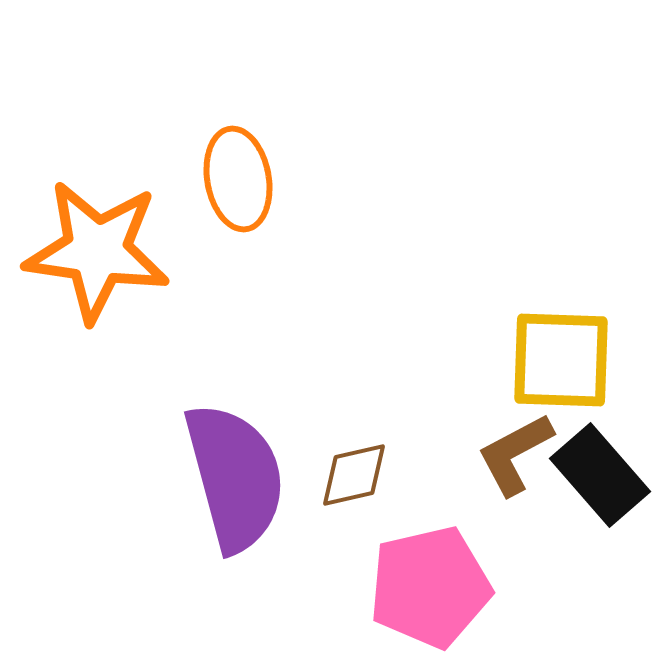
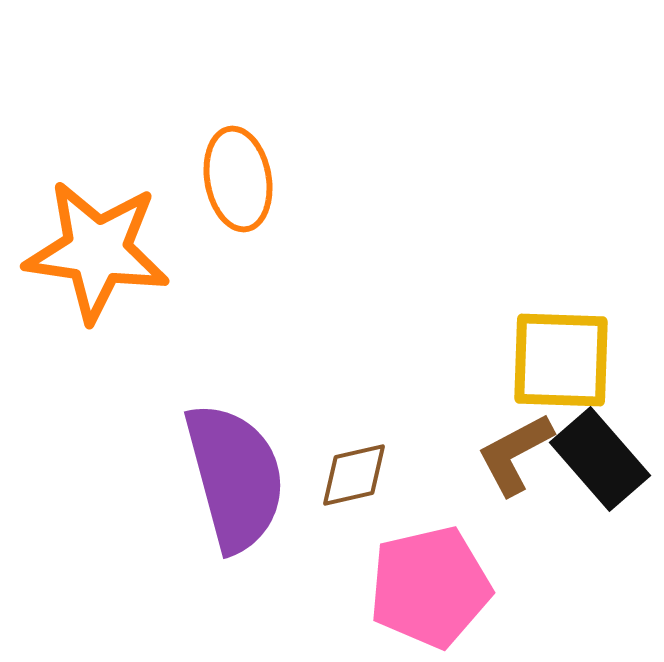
black rectangle: moved 16 px up
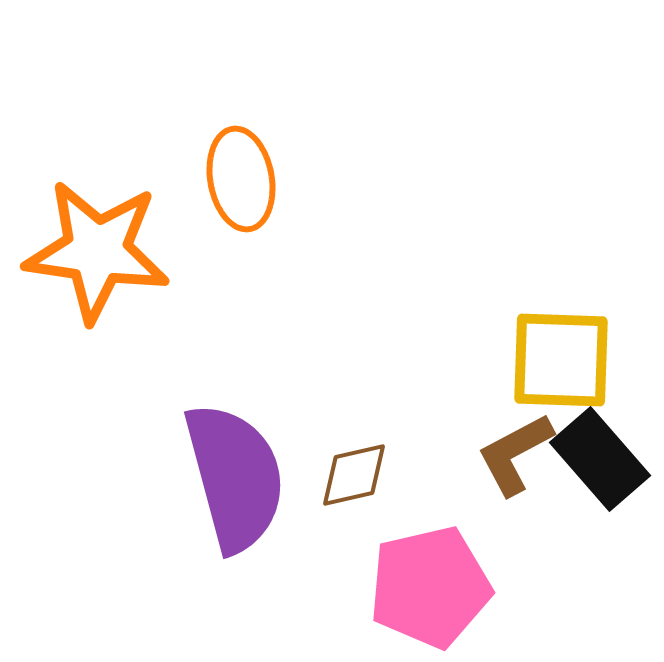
orange ellipse: moved 3 px right
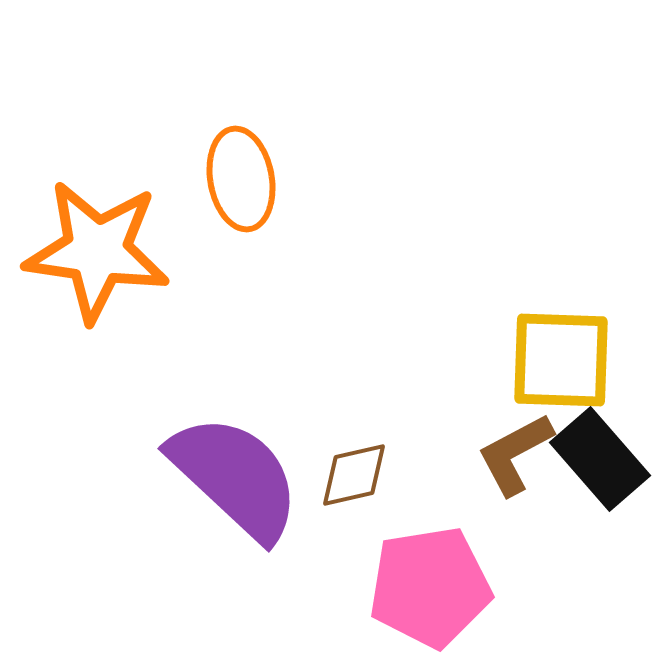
purple semicircle: rotated 32 degrees counterclockwise
pink pentagon: rotated 4 degrees clockwise
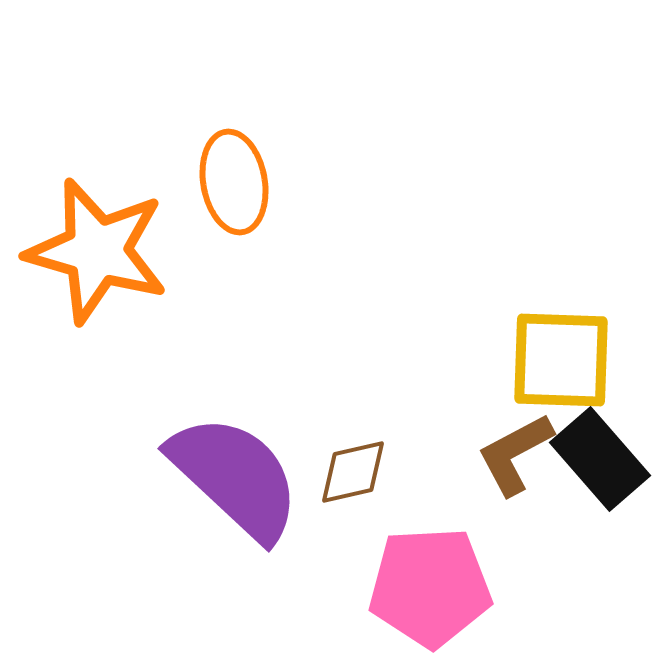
orange ellipse: moved 7 px left, 3 px down
orange star: rotated 8 degrees clockwise
brown diamond: moved 1 px left, 3 px up
pink pentagon: rotated 6 degrees clockwise
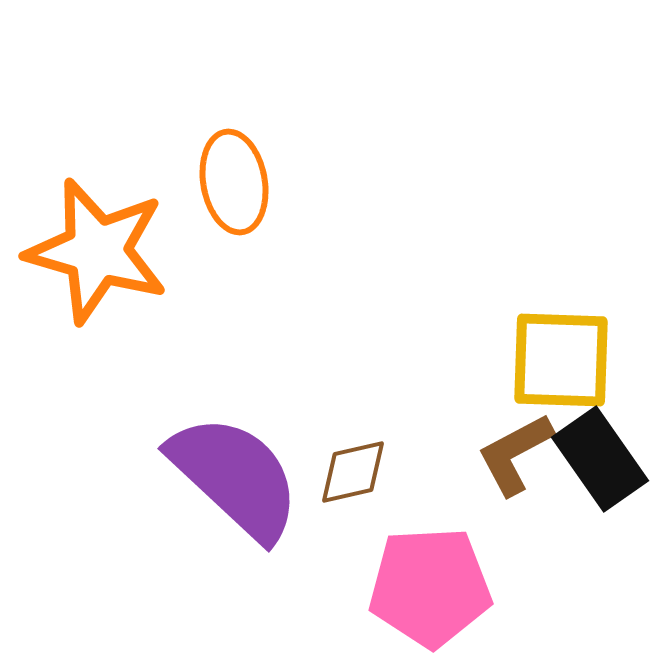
black rectangle: rotated 6 degrees clockwise
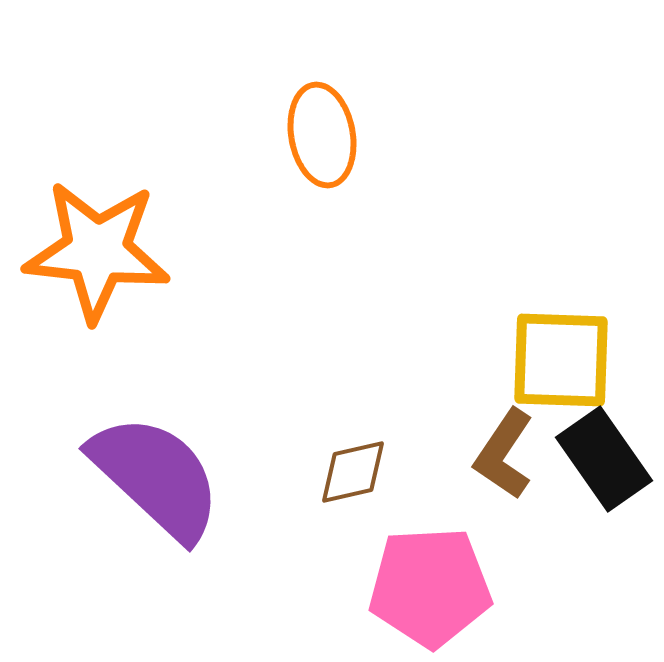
orange ellipse: moved 88 px right, 47 px up
orange star: rotated 10 degrees counterclockwise
brown L-shape: moved 11 px left; rotated 28 degrees counterclockwise
black rectangle: moved 4 px right
purple semicircle: moved 79 px left
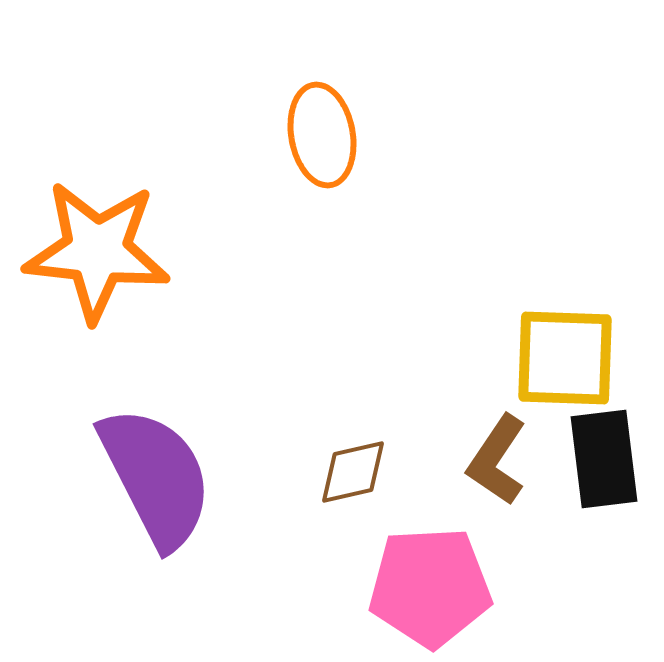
yellow square: moved 4 px right, 2 px up
brown L-shape: moved 7 px left, 6 px down
black rectangle: rotated 28 degrees clockwise
purple semicircle: rotated 20 degrees clockwise
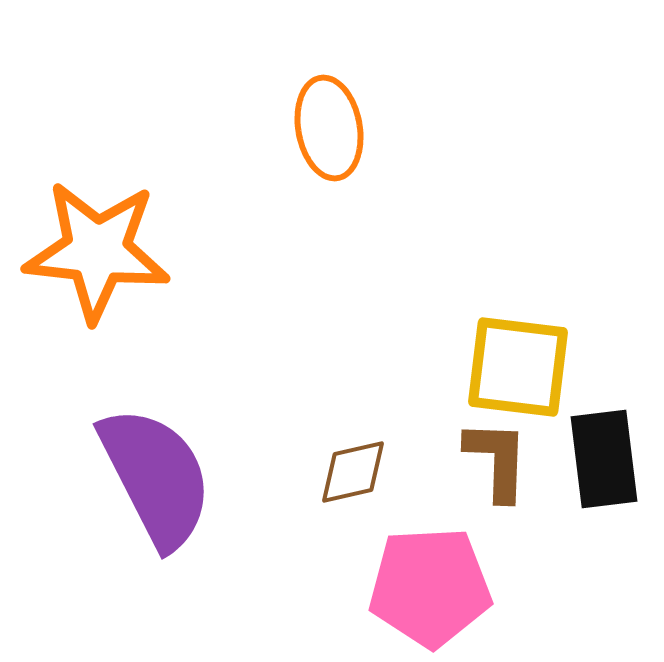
orange ellipse: moved 7 px right, 7 px up
yellow square: moved 47 px left, 9 px down; rotated 5 degrees clockwise
brown L-shape: rotated 148 degrees clockwise
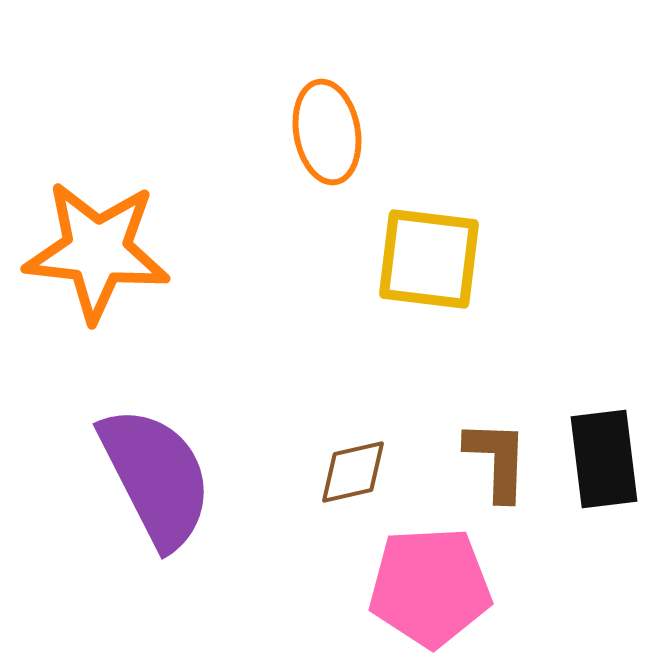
orange ellipse: moved 2 px left, 4 px down
yellow square: moved 89 px left, 108 px up
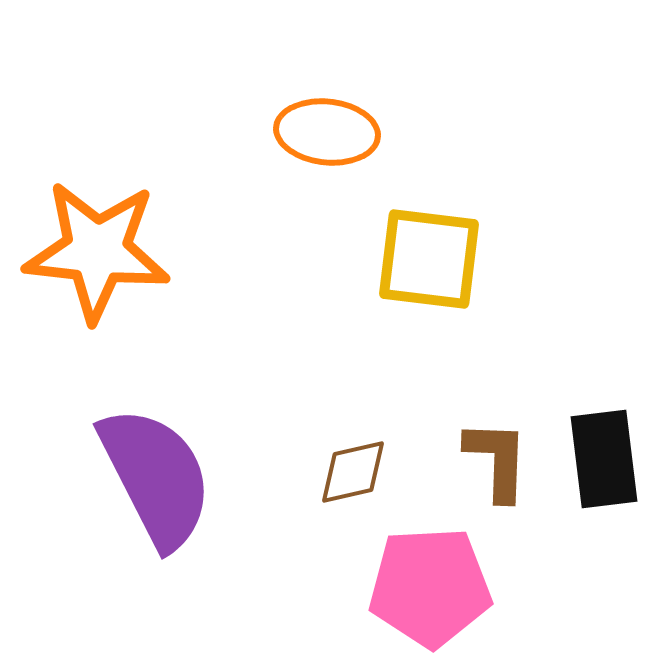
orange ellipse: rotated 74 degrees counterclockwise
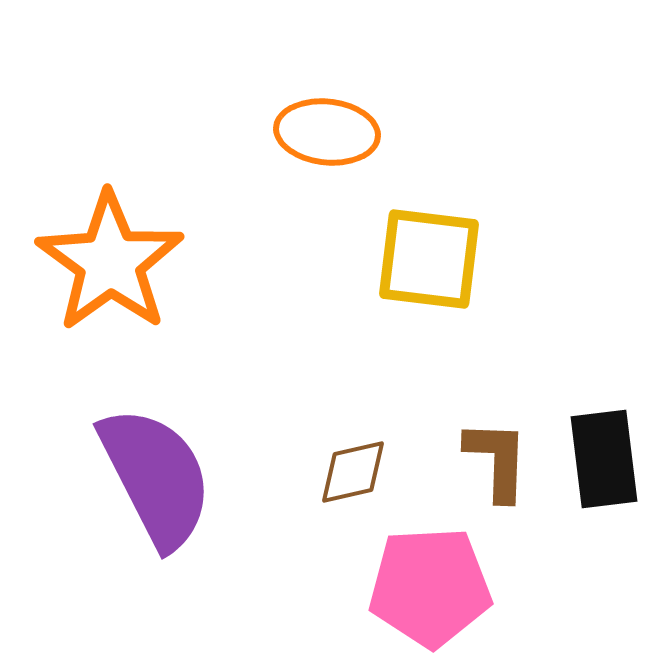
orange star: moved 13 px right, 11 px down; rotated 30 degrees clockwise
